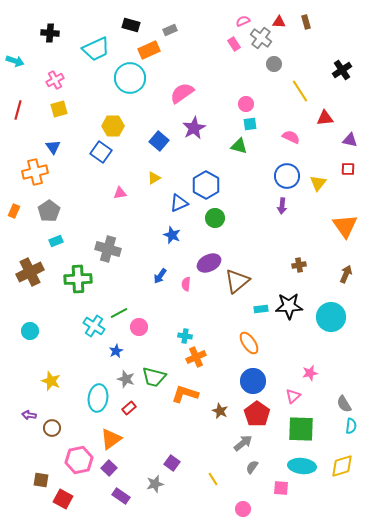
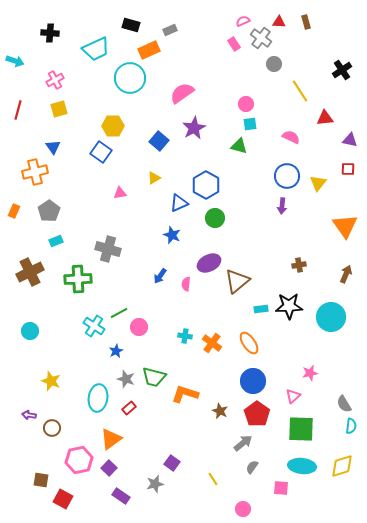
orange cross at (196, 357): moved 16 px right, 14 px up; rotated 30 degrees counterclockwise
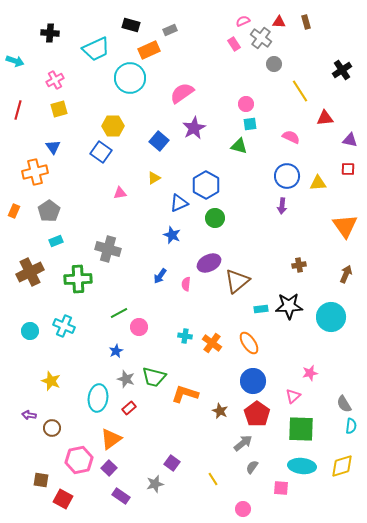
yellow triangle at (318, 183): rotated 48 degrees clockwise
cyan cross at (94, 326): moved 30 px left; rotated 10 degrees counterclockwise
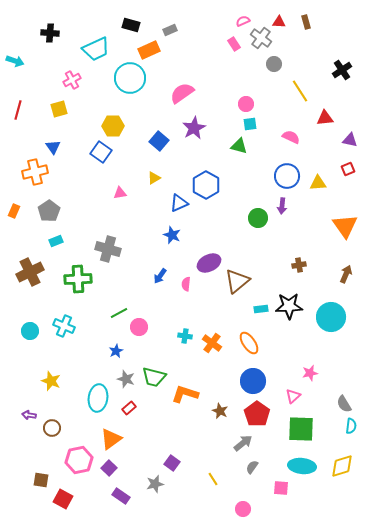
pink cross at (55, 80): moved 17 px right
red square at (348, 169): rotated 24 degrees counterclockwise
green circle at (215, 218): moved 43 px right
